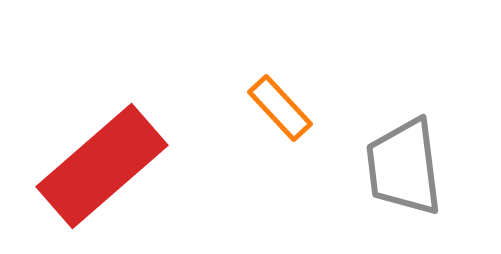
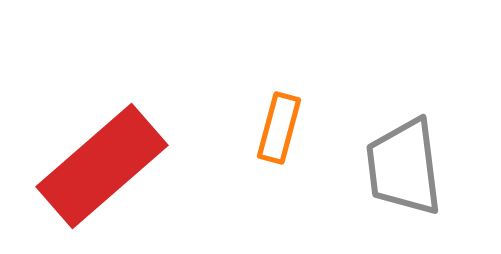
orange rectangle: moved 1 px left, 20 px down; rotated 58 degrees clockwise
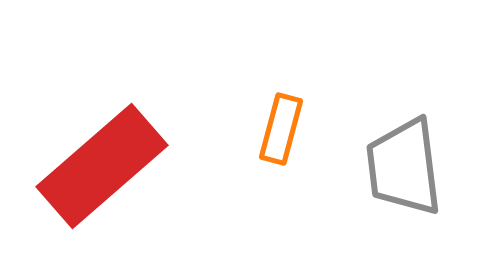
orange rectangle: moved 2 px right, 1 px down
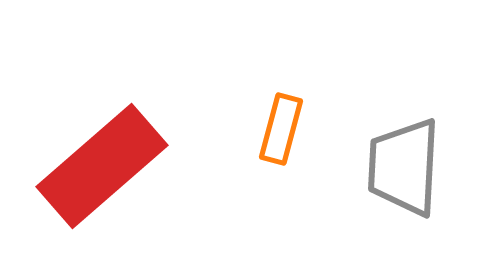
gray trapezoid: rotated 10 degrees clockwise
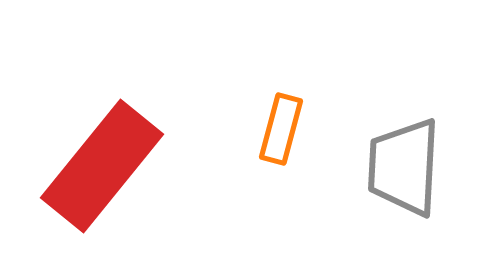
red rectangle: rotated 10 degrees counterclockwise
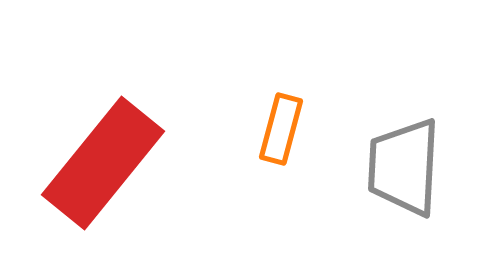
red rectangle: moved 1 px right, 3 px up
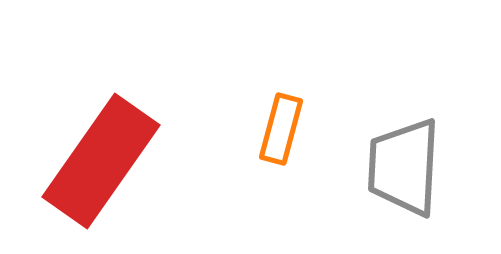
red rectangle: moved 2 px left, 2 px up; rotated 4 degrees counterclockwise
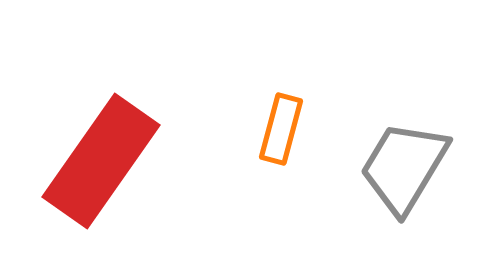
gray trapezoid: rotated 28 degrees clockwise
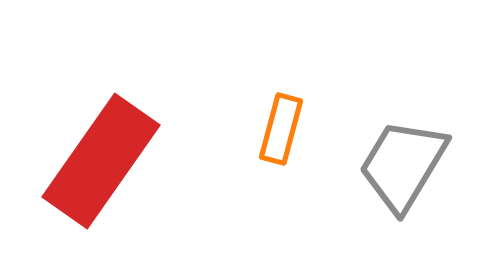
gray trapezoid: moved 1 px left, 2 px up
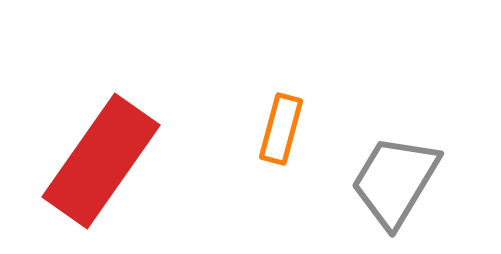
gray trapezoid: moved 8 px left, 16 px down
